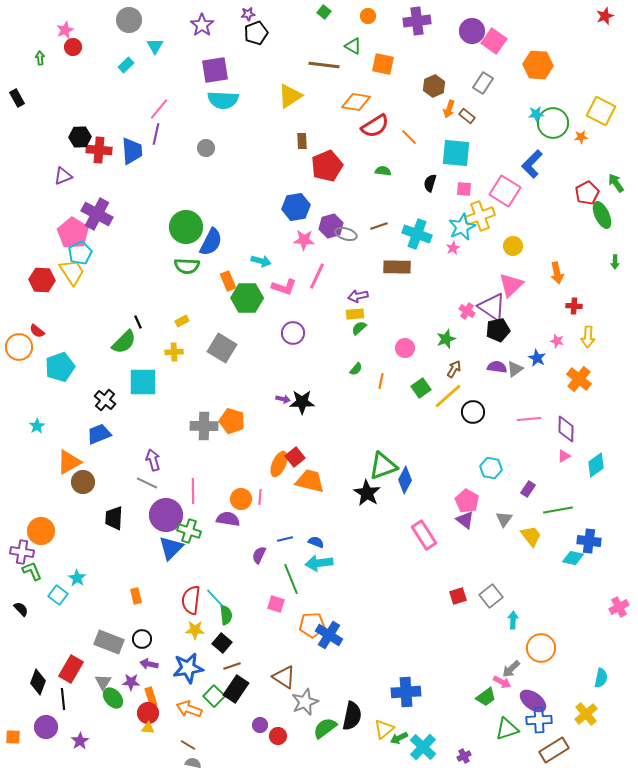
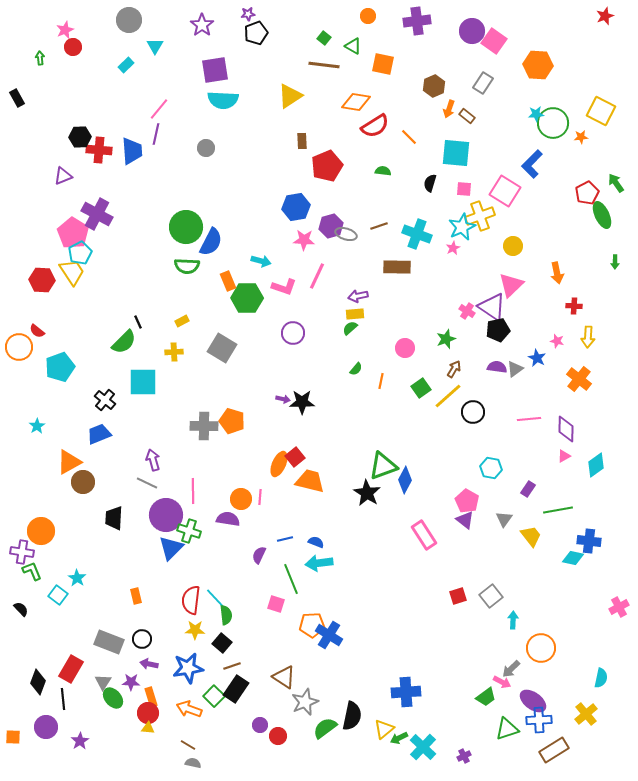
green square at (324, 12): moved 26 px down
green semicircle at (359, 328): moved 9 px left
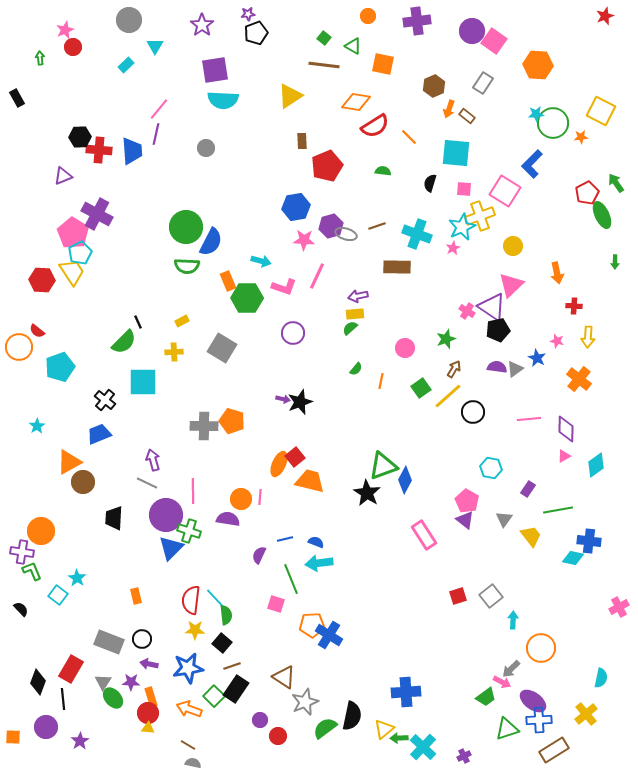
brown line at (379, 226): moved 2 px left
black star at (302, 402): moved 2 px left; rotated 20 degrees counterclockwise
purple circle at (260, 725): moved 5 px up
green arrow at (399, 738): rotated 24 degrees clockwise
